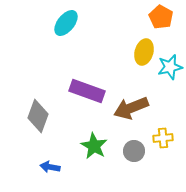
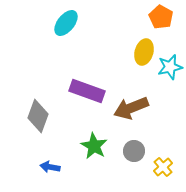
yellow cross: moved 29 px down; rotated 36 degrees counterclockwise
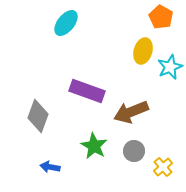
yellow ellipse: moved 1 px left, 1 px up
cyan star: rotated 10 degrees counterclockwise
brown arrow: moved 4 px down
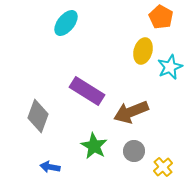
purple rectangle: rotated 12 degrees clockwise
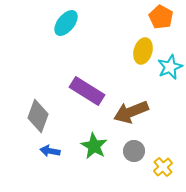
blue arrow: moved 16 px up
